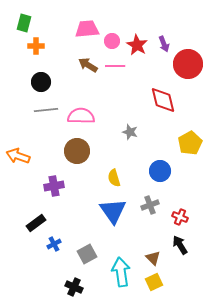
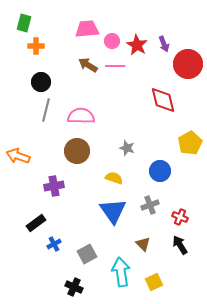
gray line: rotated 70 degrees counterclockwise
gray star: moved 3 px left, 16 px down
yellow semicircle: rotated 126 degrees clockwise
brown triangle: moved 10 px left, 14 px up
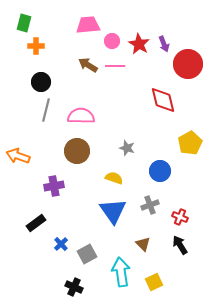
pink trapezoid: moved 1 px right, 4 px up
red star: moved 2 px right, 1 px up
blue cross: moved 7 px right; rotated 16 degrees counterclockwise
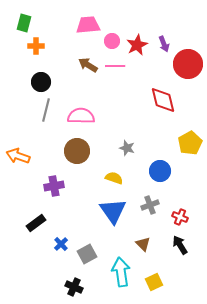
red star: moved 2 px left, 1 px down; rotated 15 degrees clockwise
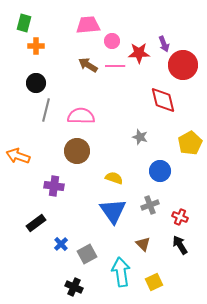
red star: moved 2 px right, 8 px down; rotated 25 degrees clockwise
red circle: moved 5 px left, 1 px down
black circle: moved 5 px left, 1 px down
gray star: moved 13 px right, 11 px up
purple cross: rotated 18 degrees clockwise
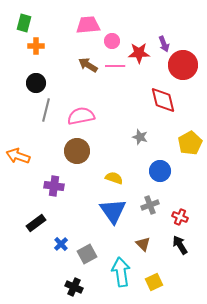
pink semicircle: rotated 12 degrees counterclockwise
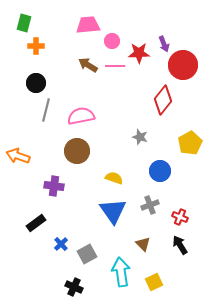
red diamond: rotated 52 degrees clockwise
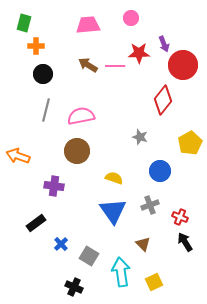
pink circle: moved 19 px right, 23 px up
black circle: moved 7 px right, 9 px up
black arrow: moved 5 px right, 3 px up
gray square: moved 2 px right, 2 px down; rotated 30 degrees counterclockwise
